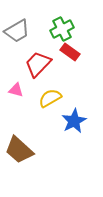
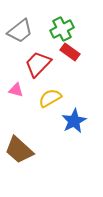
gray trapezoid: moved 3 px right; rotated 8 degrees counterclockwise
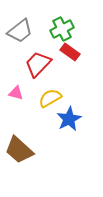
pink triangle: moved 3 px down
blue star: moved 5 px left, 2 px up
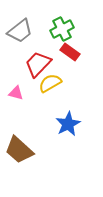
yellow semicircle: moved 15 px up
blue star: moved 1 px left, 5 px down
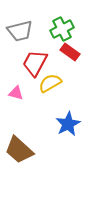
gray trapezoid: rotated 24 degrees clockwise
red trapezoid: moved 3 px left, 1 px up; rotated 16 degrees counterclockwise
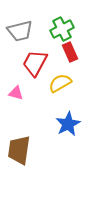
red rectangle: rotated 30 degrees clockwise
yellow semicircle: moved 10 px right
brown trapezoid: rotated 56 degrees clockwise
